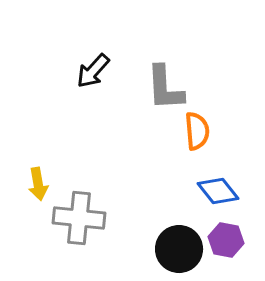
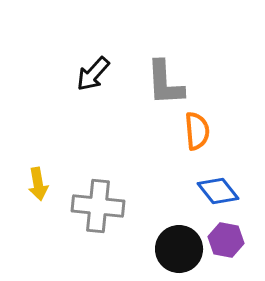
black arrow: moved 3 px down
gray L-shape: moved 5 px up
gray cross: moved 19 px right, 12 px up
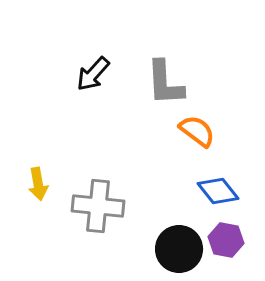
orange semicircle: rotated 48 degrees counterclockwise
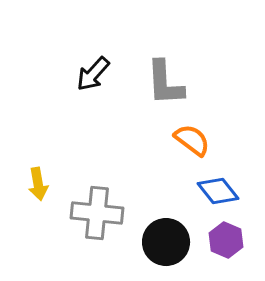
orange semicircle: moved 5 px left, 9 px down
gray cross: moved 1 px left, 7 px down
purple hexagon: rotated 12 degrees clockwise
black circle: moved 13 px left, 7 px up
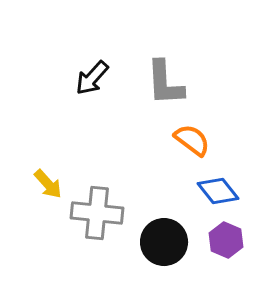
black arrow: moved 1 px left, 4 px down
yellow arrow: moved 10 px right; rotated 32 degrees counterclockwise
black circle: moved 2 px left
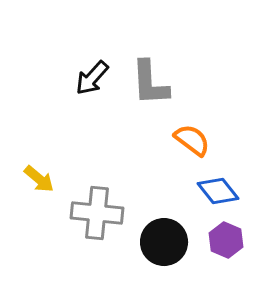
gray L-shape: moved 15 px left
yellow arrow: moved 9 px left, 5 px up; rotated 8 degrees counterclockwise
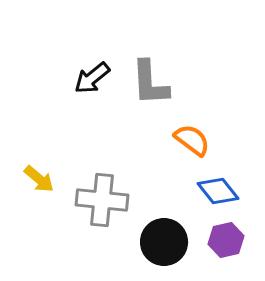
black arrow: rotated 9 degrees clockwise
gray cross: moved 5 px right, 13 px up
purple hexagon: rotated 24 degrees clockwise
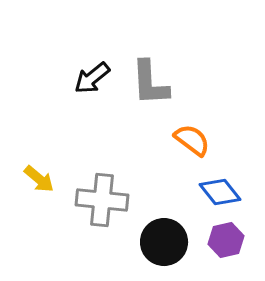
blue diamond: moved 2 px right, 1 px down
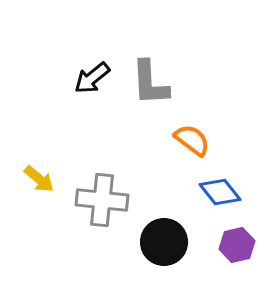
purple hexagon: moved 11 px right, 5 px down
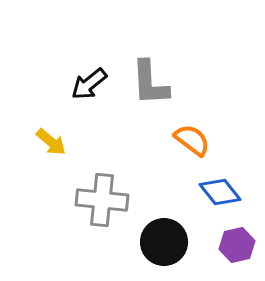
black arrow: moved 3 px left, 6 px down
yellow arrow: moved 12 px right, 37 px up
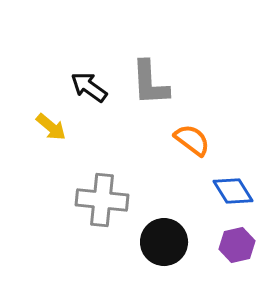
black arrow: moved 3 px down; rotated 75 degrees clockwise
yellow arrow: moved 15 px up
blue diamond: moved 13 px right, 1 px up; rotated 6 degrees clockwise
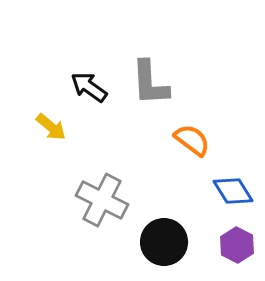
gray cross: rotated 21 degrees clockwise
purple hexagon: rotated 20 degrees counterclockwise
